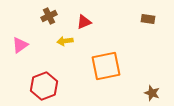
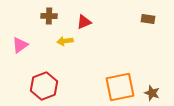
brown cross: rotated 28 degrees clockwise
orange square: moved 14 px right, 21 px down
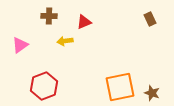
brown rectangle: moved 2 px right; rotated 56 degrees clockwise
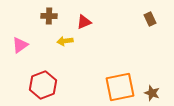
red hexagon: moved 1 px left, 1 px up
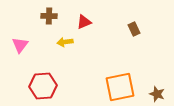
brown rectangle: moved 16 px left, 10 px down
yellow arrow: moved 1 px down
pink triangle: rotated 18 degrees counterclockwise
red hexagon: moved 1 px down; rotated 16 degrees clockwise
brown star: moved 5 px right, 1 px down
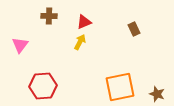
yellow arrow: moved 15 px right; rotated 126 degrees clockwise
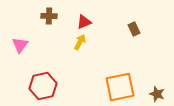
red hexagon: rotated 8 degrees counterclockwise
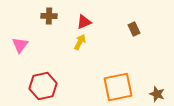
orange square: moved 2 px left
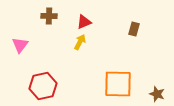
brown rectangle: rotated 40 degrees clockwise
orange square: moved 3 px up; rotated 12 degrees clockwise
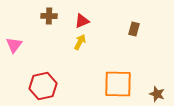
red triangle: moved 2 px left, 1 px up
pink triangle: moved 6 px left
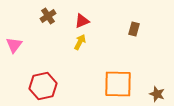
brown cross: moved 1 px left; rotated 35 degrees counterclockwise
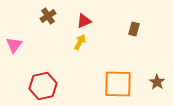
red triangle: moved 2 px right
brown star: moved 12 px up; rotated 14 degrees clockwise
